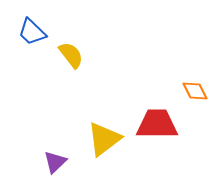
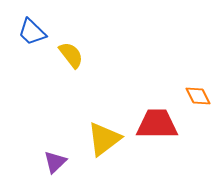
orange diamond: moved 3 px right, 5 px down
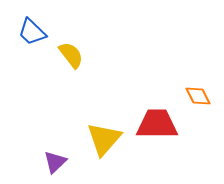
yellow triangle: rotated 12 degrees counterclockwise
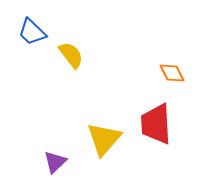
orange diamond: moved 26 px left, 23 px up
red trapezoid: moved 1 px left; rotated 93 degrees counterclockwise
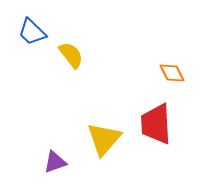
purple triangle: rotated 25 degrees clockwise
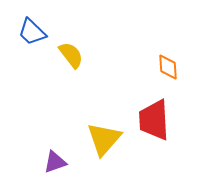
orange diamond: moved 4 px left, 6 px up; rotated 24 degrees clockwise
red trapezoid: moved 2 px left, 4 px up
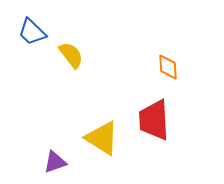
yellow triangle: moved 2 px left, 1 px up; rotated 39 degrees counterclockwise
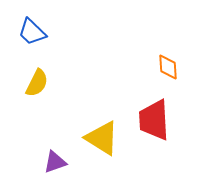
yellow semicircle: moved 34 px left, 28 px down; rotated 64 degrees clockwise
